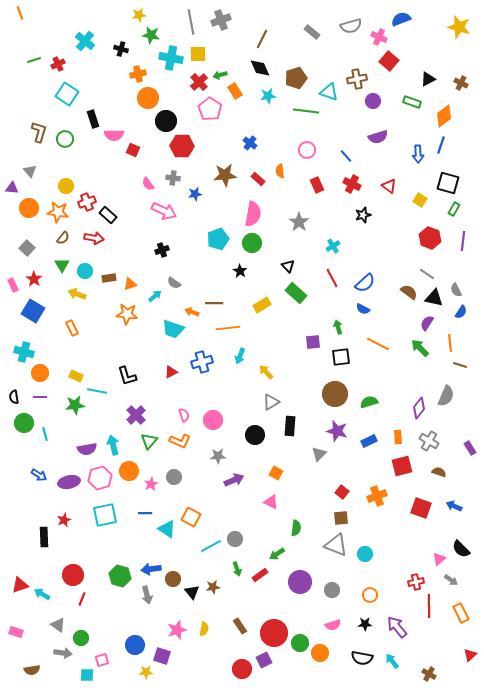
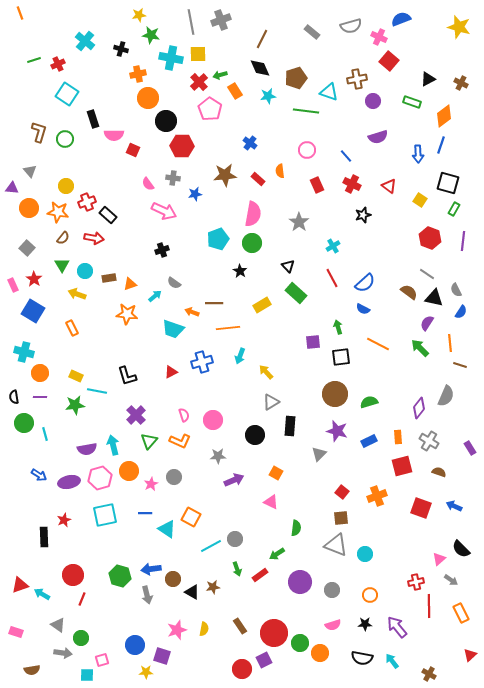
black triangle at (192, 592): rotated 21 degrees counterclockwise
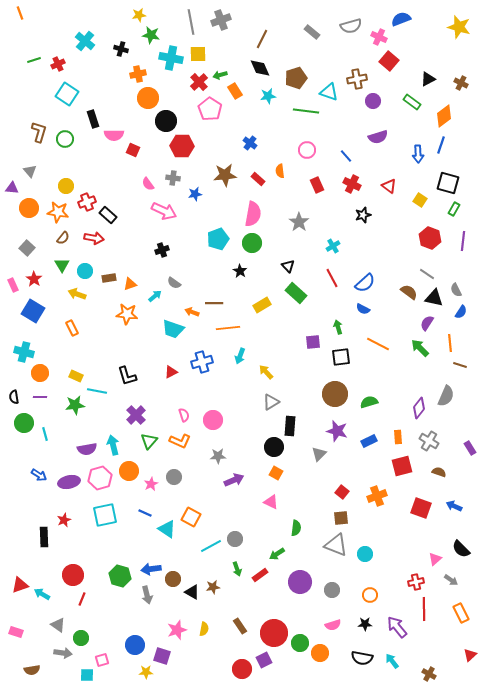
green rectangle at (412, 102): rotated 18 degrees clockwise
black circle at (255, 435): moved 19 px right, 12 px down
blue line at (145, 513): rotated 24 degrees clockwise
pink triangle at (439, 559): moved 4 px left
red line at (429, 606): moved 5 px left, 3 px down
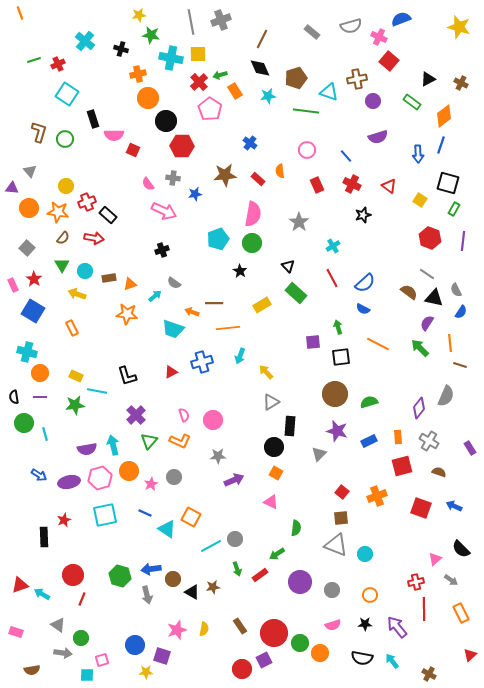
cyan cross at (24, 352): moved 3 px right
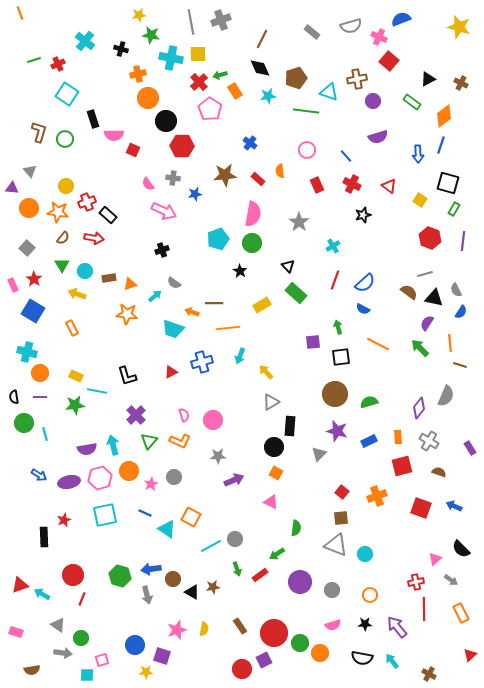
gray line at (427, 274): moved 2 px left; rotated 49 degrees counterclockwise
red line at (332, 278): moved 3 px right, 2 px down; rotated 48 degrees clockwise
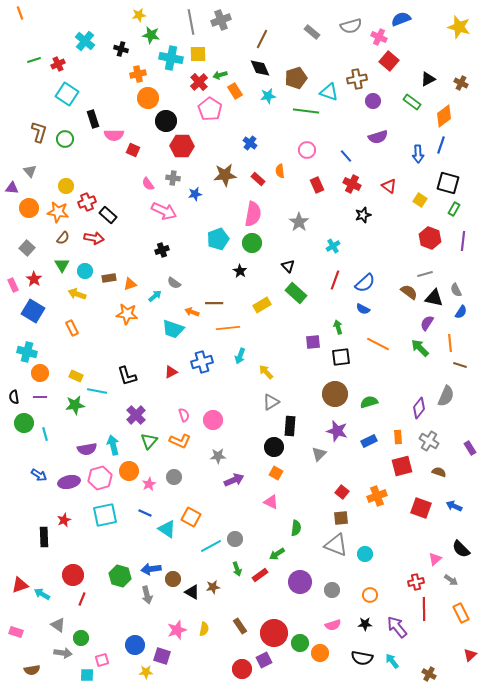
pink star at (151, 484): moved 2 px left
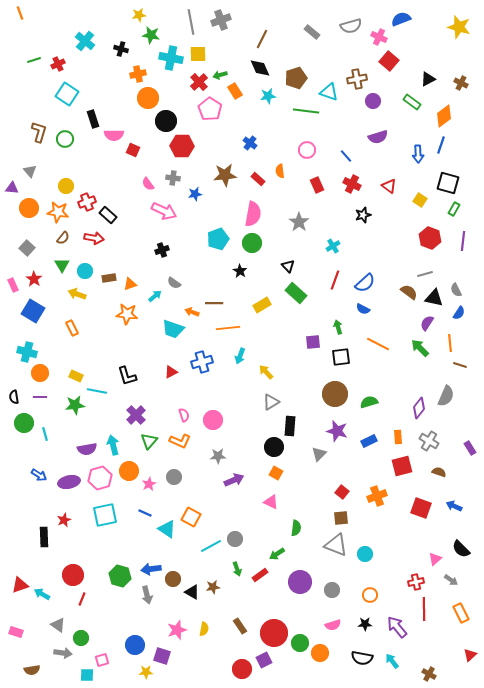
blue semicircle at (461, 312): moved 2 px left, 1 px down
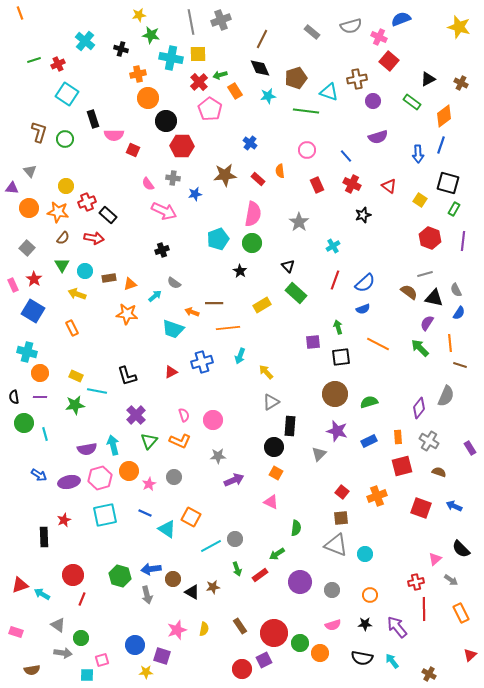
blue semicircle at (363, 309): rotated 48 degrees counterclockwise
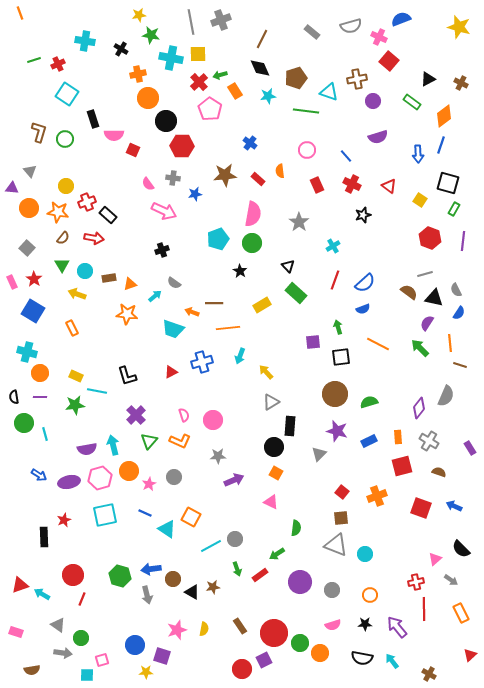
cyan cross at (85, 41): rotated 30 degrees counterclockwise
black cross at (121, 49): rotated 16 degrees clockwise
pink rectangle at (13, 285): moved 1 px left, 3 px up
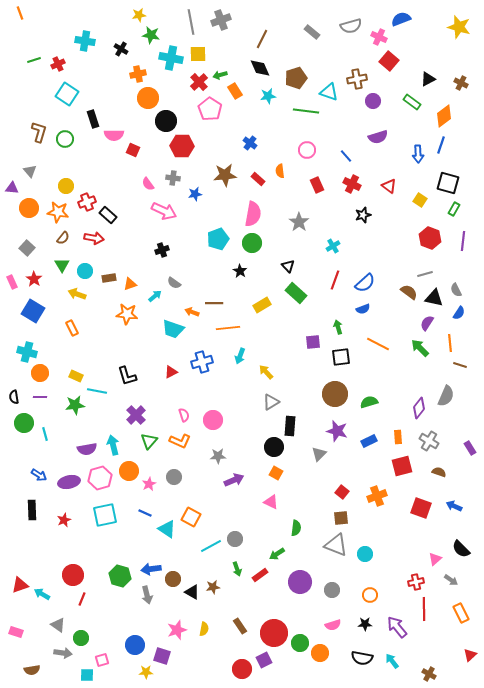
black rectangle at (44, 537): moved 12 px left, 27 px up
